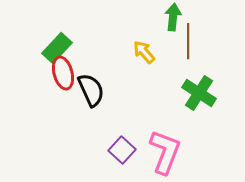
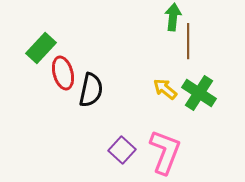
green rectangle: moved 16 px left
yellow arrow: moved 21 px right, 37 px down; rotated 10 degrees counterclockwise
black semicircle: rotated 36 degrees clockwise
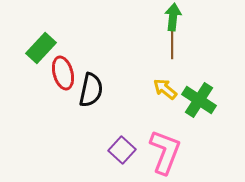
brown line: moved 16 px left
green cross: moved 7 px down
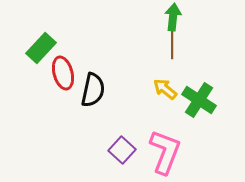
black semicircle: moved 2 px right
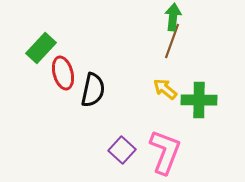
brown line: rotated 20 degrees clockwise
green cross: rotated 32 degrees counterclockwise
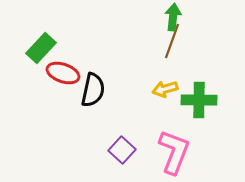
red ellipse: rotated 56 degrees counterclockwise
yellow arrow: rotated 55 degrees counterclockwise
pink L-shape: moved 9 px right
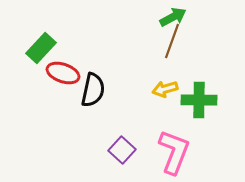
green arrow: rotated 56 degrees clockwise
